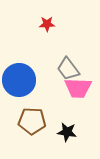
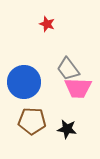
red star: rotated 21 degrees clockwise
blue circle: moved 5 px right, 2 px down
black star: moved 3 px up
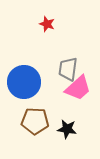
gray trapezoid: rotated 45 degrees clockwise
pink trapezoid: rotated 44 degrees counterclockwise
brown pentagon: moved 3 px right
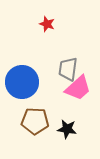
blue circle: moved 2 px left
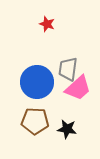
blue circle: moved 15 px right
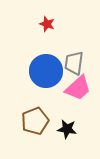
gray trapezoid: moved 6 px right, 6 px up
blue circle: moved 9 px right, 11 px up
brown pentagon: rotated 24 degrees counterclockwise
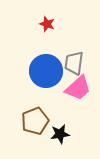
black star: moved 7 px left, 5 px down; rotated 18 degrees counterclockwise
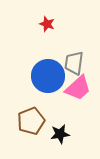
blue circle: moved 2 px right, 5 px down
brown pentagon: moved 4 px left
